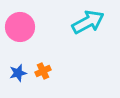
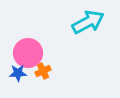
pink circle: moved 8 px right, 26 px down
blue star: rotated 12 degrees clockwise
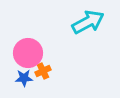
blue star: moved 6 px right, 5 px down
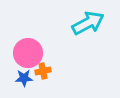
cyan arrow: moved 1 px down
orange cross: rotated 14 degrees clockwise
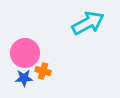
pink circle: moved 3 px left
orange cross: rotated 28 degrees clockwise
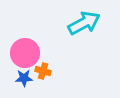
cyan arrow: moved 4 px left
